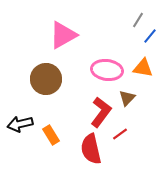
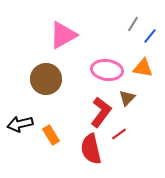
gray line: moved 5 px left, 4 px down
red line: moved 1 px left
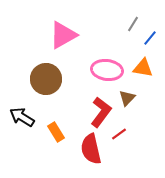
blue line: moved 2 px down
black arrow: moved 2 px right, 7 px up; rotated 45 degrees clockwise
orange rectangle: moved 5 px right, 3 px up
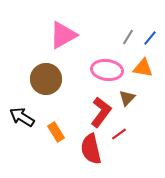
gray line: moved 5 px left, 13 px down
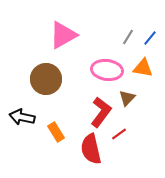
black arrow: rotated 20 degrees counterclockwise
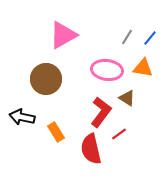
gray line: moved 1 px left
brown triangle: rotated 42 degrees counterclockwise
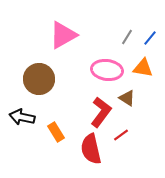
brown circle: moved 7 px left
red line: moved 2 px right, 1 px down
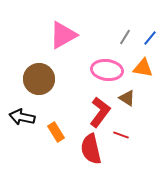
gray line: moved 2 px left
red L-shape: moved 1 px left
red line: rotated 56 degrees clockwise
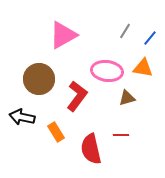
gray line: moved 6 px up
pink ellipse: moved 1 px down
brown triangle: rotated 48 degrees counterclockwise
red L-shape: moved 23 px left, 16 px up
red line: rotated 21 degrees counterclockwise
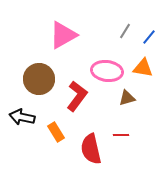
blue line: moved 1 px left, 1 px up
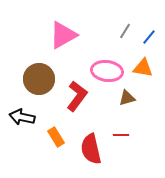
orange rectangle: moved 5 px down
